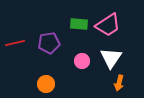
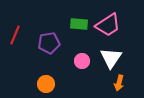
red line: moved 8 px up; rotated 54 degrees counterclockwise
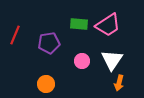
white triangle: moved 1 px right, 2 px down
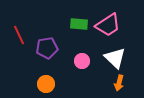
red line: moved 4 px right; rotated 48 degrees counterclockwise
purple pentagon: moved 2 px left, 5 px down
white triangle: moved 3 px right, 2 px up; rotated 20 degrees counterclockwise
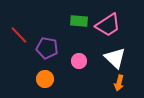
green rectangle: moved 3 px up
red line: rotated 18 degrees counterclockwise
purple pentagon: rotated 20 degrees clockwise
pink circle: moved 3 px left
orange circle: moved 1 px left, 5 px up
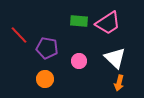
pink trapezoid: moved 2 px up
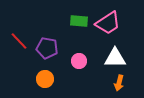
red line: moved 6 px down
white triangle: rotated 45 degrees counterclockwise
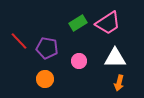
green rectangle: moved 1 px left, 2 px down; rotated 36 degrees counterclockwise
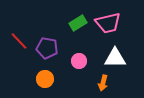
pink trapezoid: rotated 20 degrees clockwise
orange arrow: moved 16 px left
